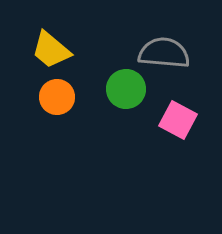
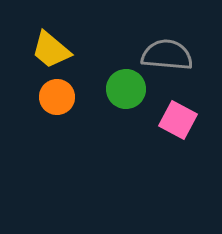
gray semicircle: moved 3 px right, 2 px down
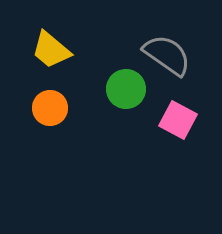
gray semicircle: rotated 30 degrees clockwise
orange circle: moved 7 px left, 11 px down
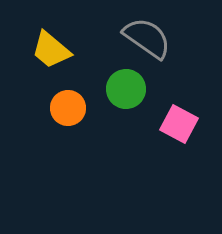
gray semicircle: moved 20 px left, 17 px up
orange circle: moved 18 px right
pink square: moved 1 px right, 4 px down
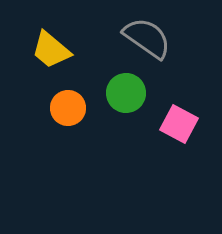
green circle: moved 4 px down
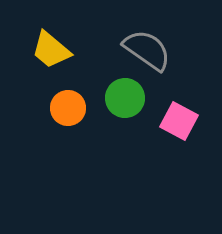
gray semicircle: moved 12 px down
green circle: moved 1 px left, 5 px down
pink square: moved 3 px up
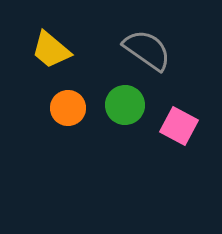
green circle: moved 7 px down
pink square: moved 5 px down
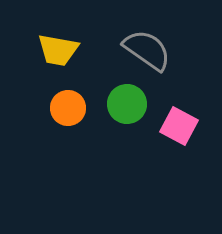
yellow trapezoid: moved 7 px right; rotated 30 degrees counterclockwise
green circle: moved 2 px right, 1 px up
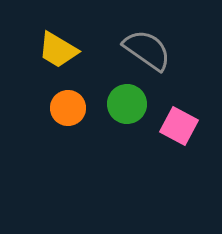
yellow trapezoid: rotated 21 degrees clockwise
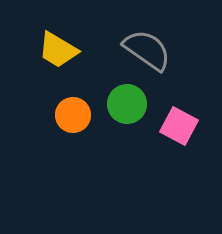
orange circle: moved 5 px right, 7 px down
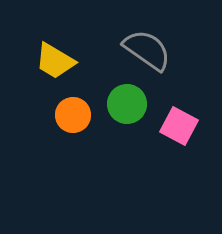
yellow trapezoid: moved 3 px left, 11 px down
